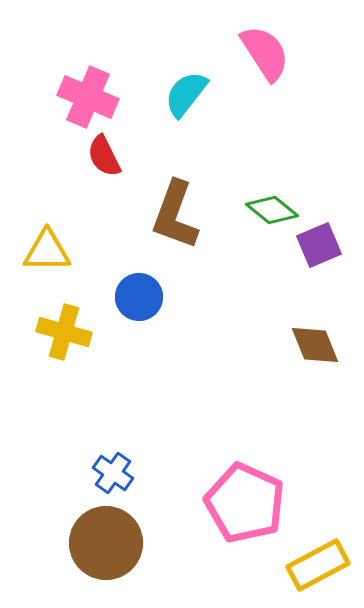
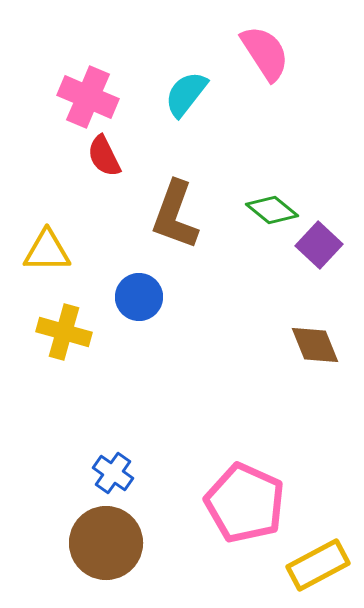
purple square: rotated 24 degrees counterclockwise
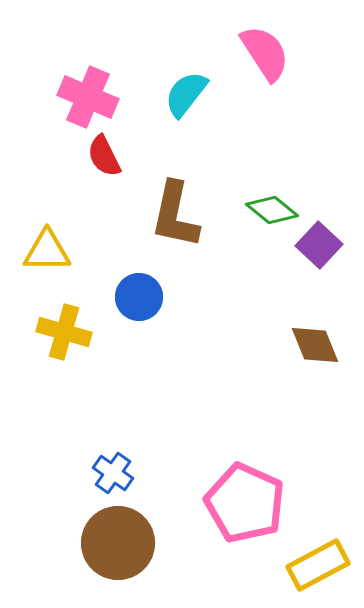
brown L-shape: rotated 8 degrees counterclockwise
brown circle: moved 12 px right
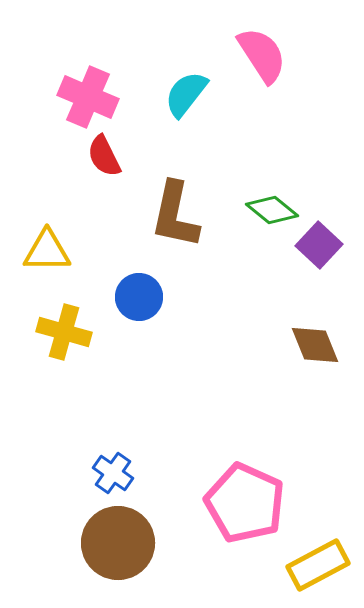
pink semicircle: moved 3 px left, 2 px down
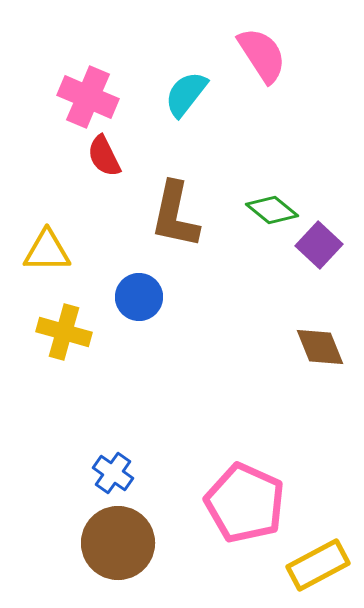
brown diamond: moved 5 px right, 2 px down
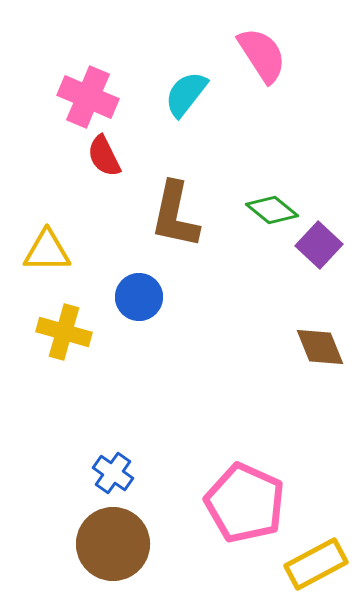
brown circle: moved 5 px left, 1 px down
yellow rectangle: moved 2 px left, 1 px up
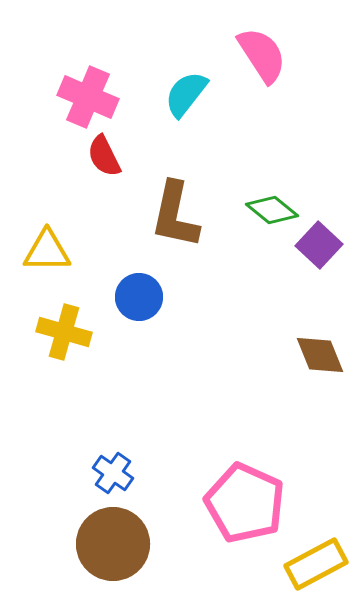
brown diamond: moved 8 px down
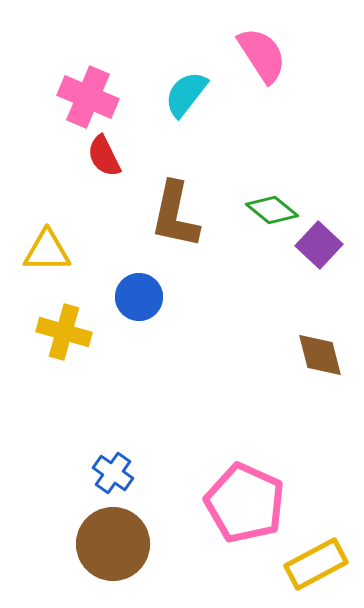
brown diamond: rotated 8 degrees clockwise
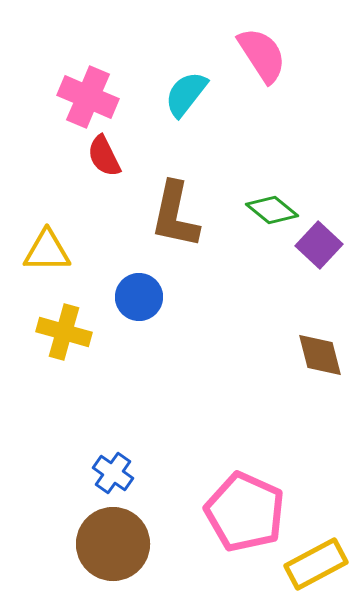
pink pentagon: moved 9 px down
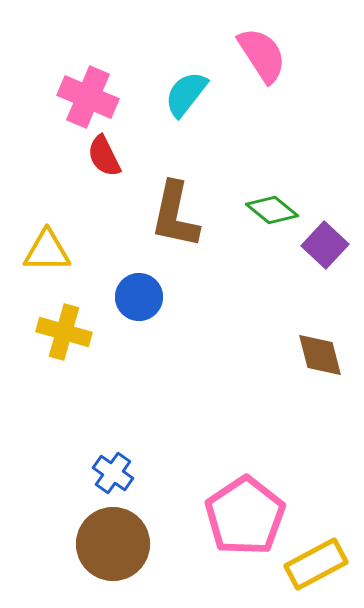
purple square: moved 6 px right
pink pentagon: moved 4 px down; rotated 14 degrees clockwise
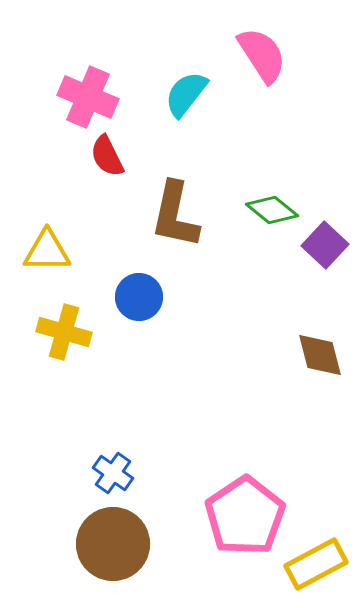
red semicircle: moved 3 px right
